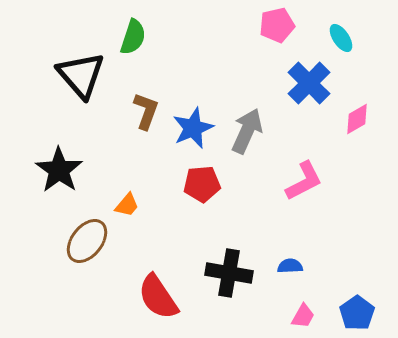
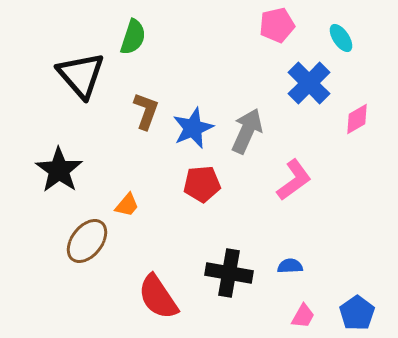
pink L-shape: moved 10 px left, 1 px up; rotated 9 degrees counterclockwise
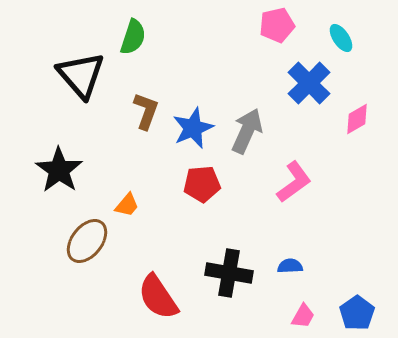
pink L-shape: moved 2 px down
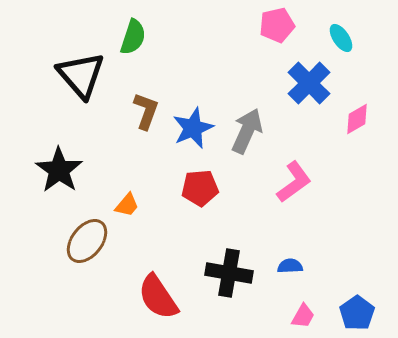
red pentagon: moved 2 px left, 4 px down
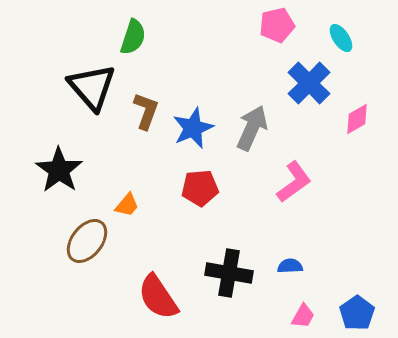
black triangle: moved 11 px right, 12 px down
gray arrow: moved 5 px right, 3 px up
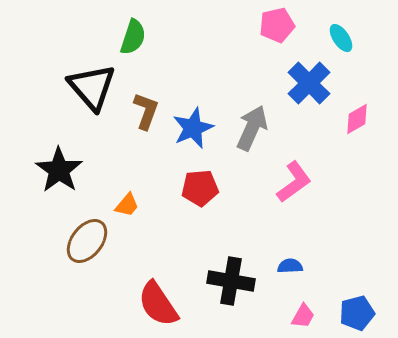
black cross: moved 2 px right, 8 px down
red semicircle: moved 7 px down
blue pentagon: rotated 20 degrees clockwise
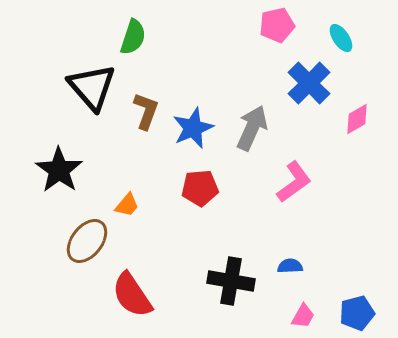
red semicircle: moved 26 px left, 9 px up
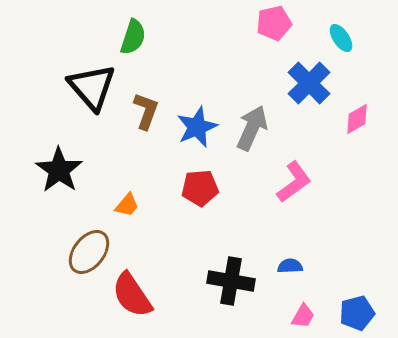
pink pentagon: moved 3 px left, 2 px up
blue star: moved 4 px right, 1 px up
brown ellipse: moved 2 px right, 11 px down
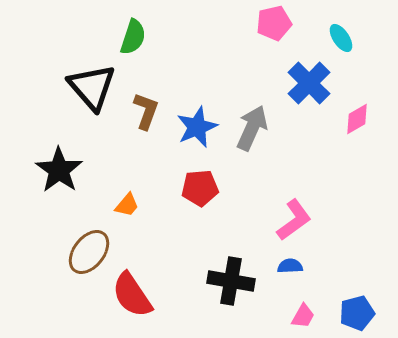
pink L-shape: moved 38 px down
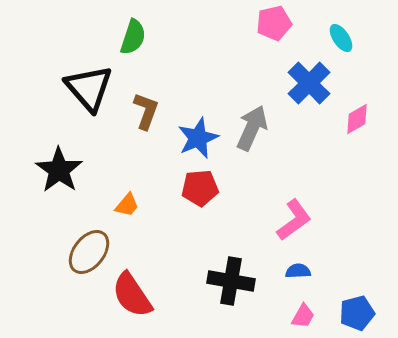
black triangle: moved 3 px left, 1 px down
blue star: moved 1 px right, 11 px down
blue semicircle: moved 8 px right, 5 px down
